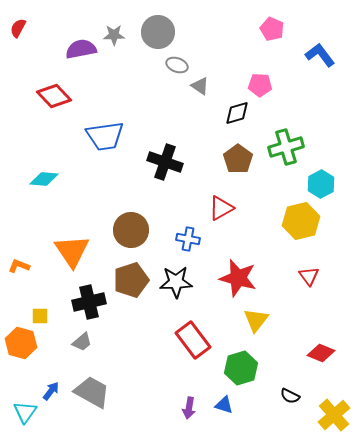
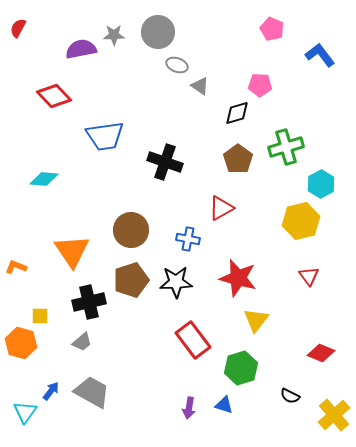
orange L-shape at (19, 266): moved 3 px left, 1 px down
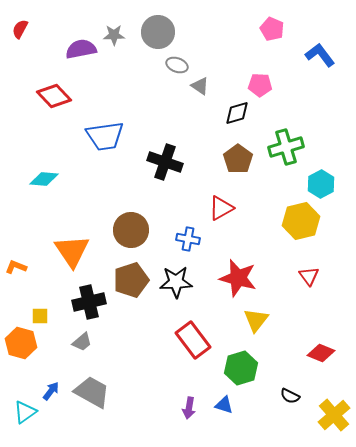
red semicircle at (18, 28): moved 2 px right, 1 px down
cyan triangle at (25, 412): rotated 20 degrees clockwise
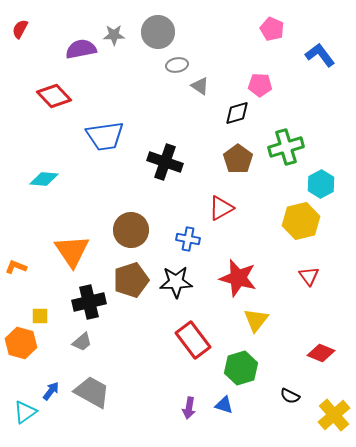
gray ellipse at (177, 65): rotated 30 degrees counterclockwise
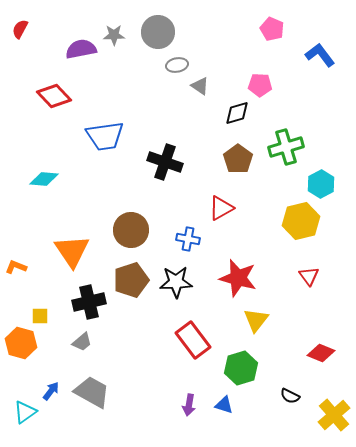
purple arrow at (189, 408): moved 3 px up
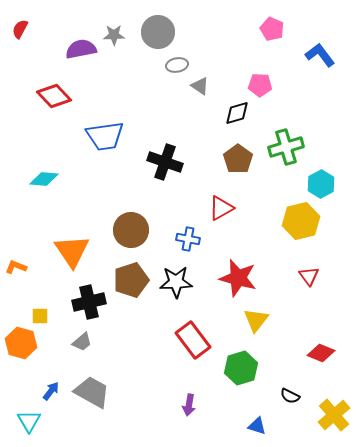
blue triangle at (224, 405): moved 33 px right, 21 px down
cyan triangle at (25, 412): moved 4 px right, 9 px down; rotated 25 degrees counterclockwise
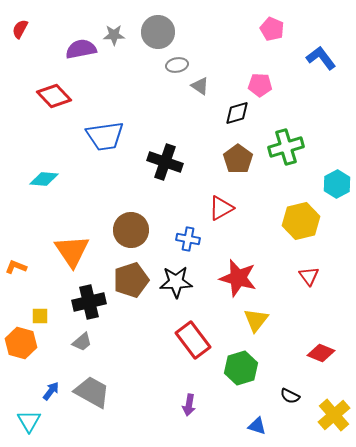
blue L-shape at (320, 55): moved 1 px right, 3 px down
cyan hexagon at (321, 184): moved 16 px right
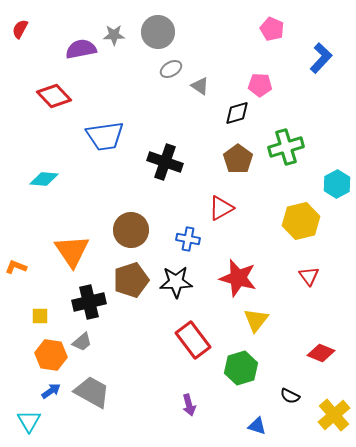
blue L-shape at (321, 58): rotated 80 degrees clockwise
gray ellipse at (177, 65): moved 6 px left, 4 px down; rotated 20 degrees counterclockwise
orange hexagon at (21, 343): moved 30 px right, 12 px down; rotated 8 degrees counterclockwise
blue arrow at (51, 391): rotated 18 degrees clockwise
purple arrow at (189, 405): rotated 25 degrees counterclockwise
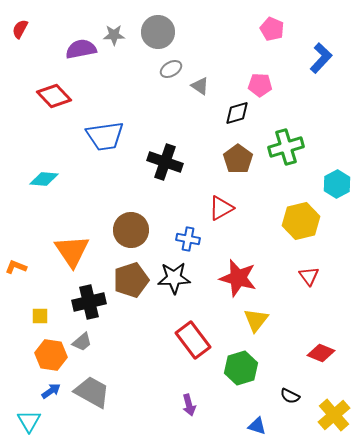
black star at (176, 282): moved 2 px left, 4 px up
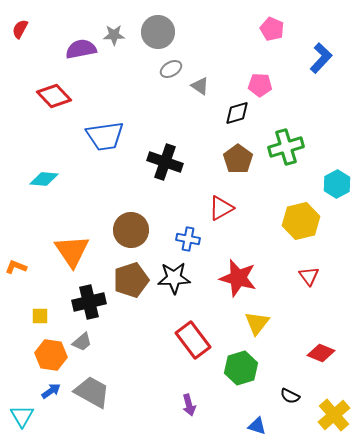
yellow triangle at (256, 320): moved 1 px right, 3 px down
cyan triangle at (29, 421): moved 7 px left, 5 px up
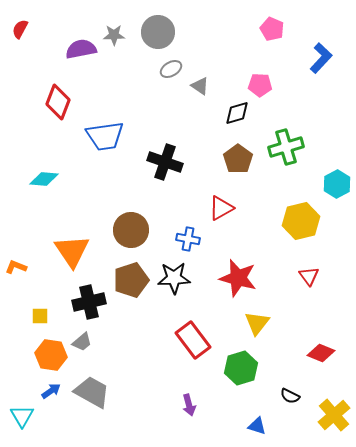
red diamond at (54, 96): moved 4 px right, 6 px down; rotated 64 degrees clockwise
